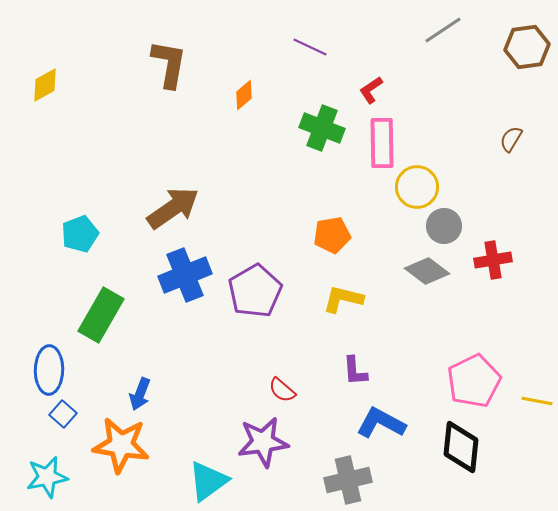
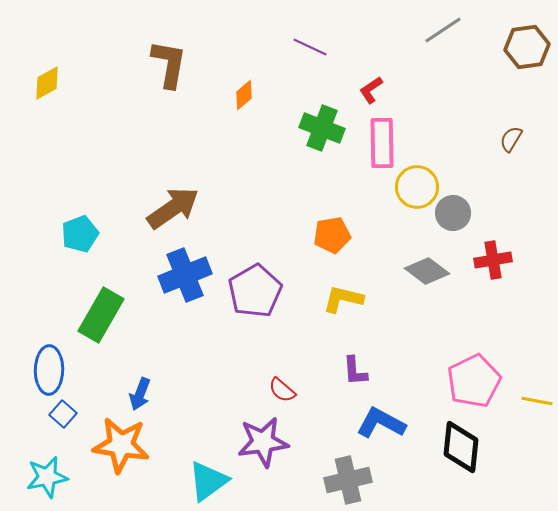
yellow diamond: moved 2 px right, 2 px up
gray circle: moved 9 px right, 13 px up
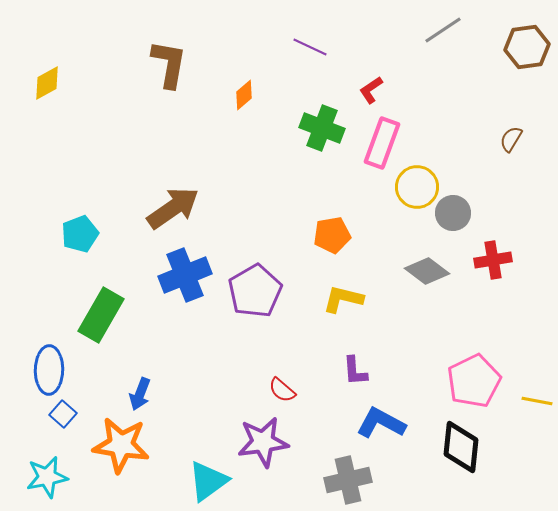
pink rectangle: rotated 21 degrees clockwise
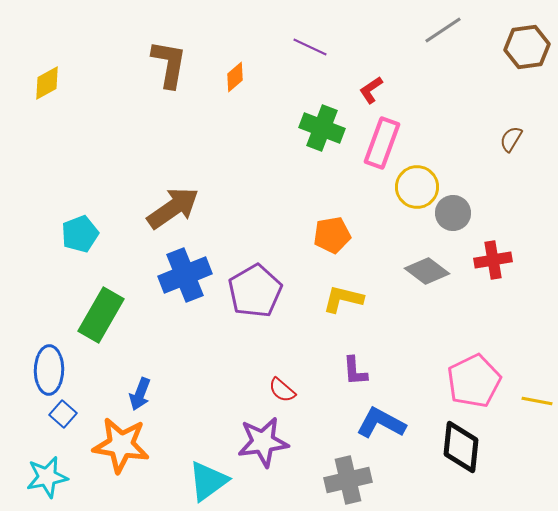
orange diamond: moved 9 px left, 18 px up
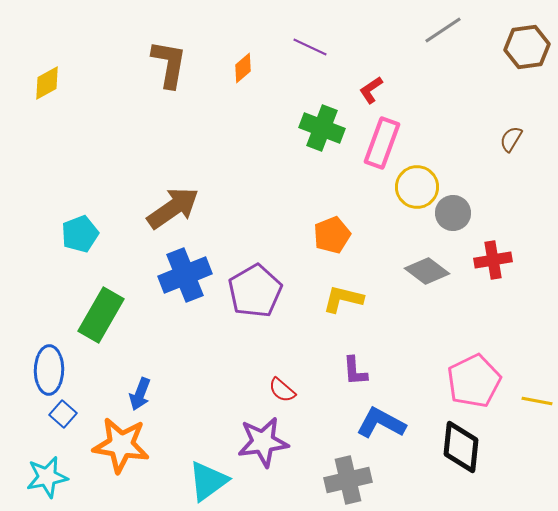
orange diamond: moved 8 px right, 9 px up
orange pentagon: rotated 12 degrees counterclockwise
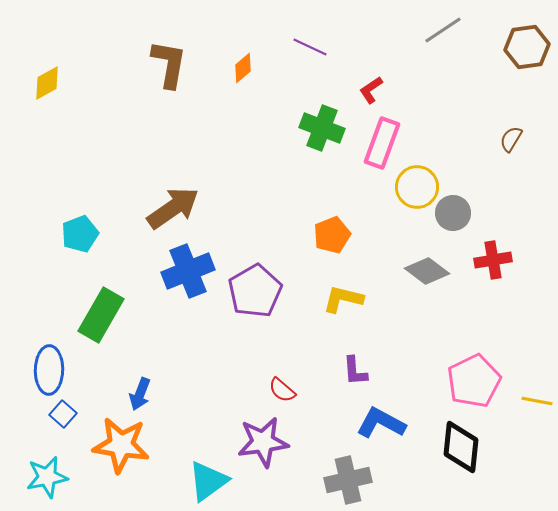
blue cross: moved 3 px right, 4 px up
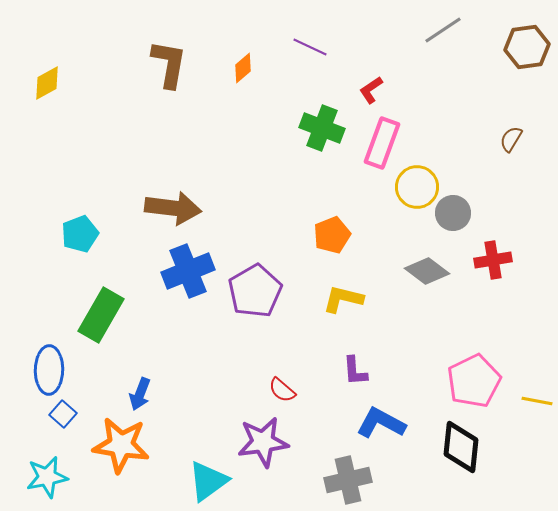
brown arrow: rotated 42 degrees clockwise
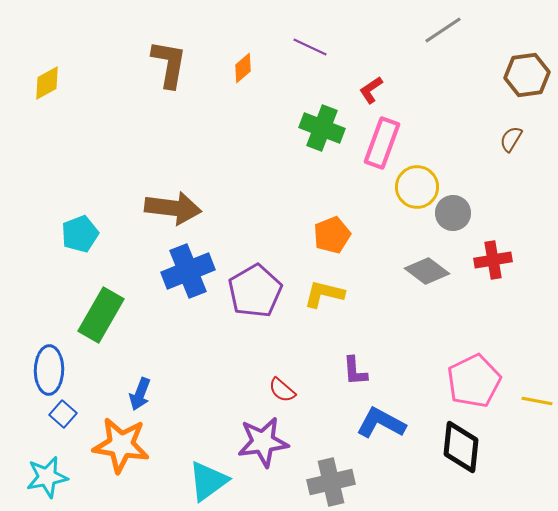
brown hexagon: moved 28 px down
yellow L-shape: moved 19 px left, 5 px up
gray cross: moved 17 px left, 2 px down
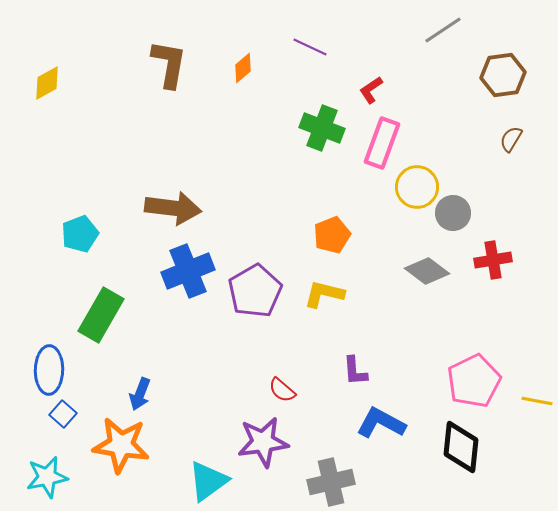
brown hexagon: moved 24 px left
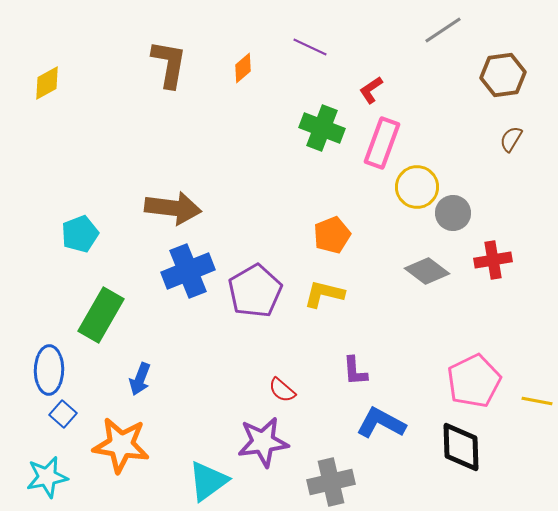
blue arrow: moved 15 px up
black diamond: rotated 8 degrees counterclockwise
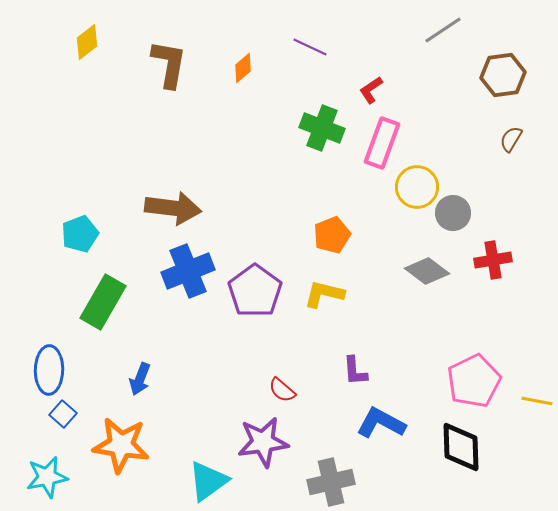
yellow diamond: moved 40 px right, 41 px up; rotated 9 degrees counterclockwise
purple pentagon: rotated 6 degrees counterclockwise
green rectangle: moved 2 px right, 13 px up
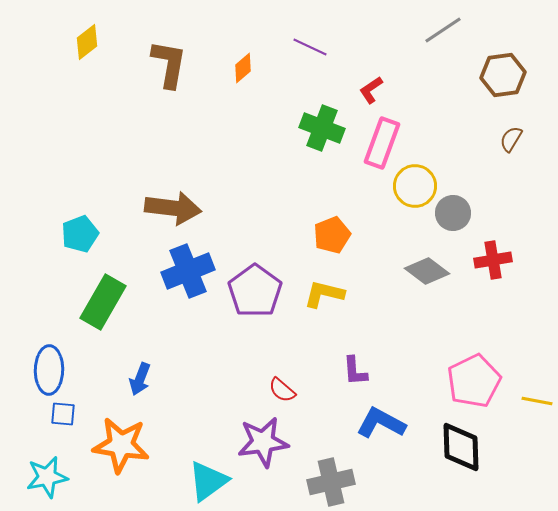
yellow circle: moved 2 px left, 1 px up
blue square: rotated 36 degrees counterclockwise
